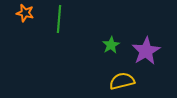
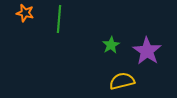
purple star: moved 1 px right; rotated 8 degrees counterclockwise
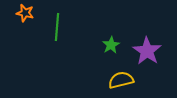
green line: moved 2 px left, 8 px down
yellow semicircle: moved 1 px left, 1 px up
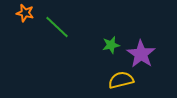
green line: rotated 52 degrees counterclockwise
green star: rotated 18 degrees clockwise
purple star: moved 6 px left, 3 px down
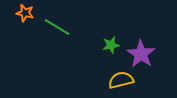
green line: rotated 12 degrees counterclockwise
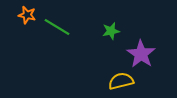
orange star: moved 2 px right, 2 px down
green star: moved 14 px up
yellow semicircle: moved 1 px down
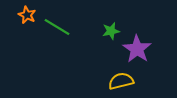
orange star: rotated 12 degrees clockwise
purple star: moved 4 px left, 5 px up
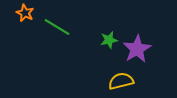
orange star: moved 2 px left, 2 px up
green star: moved 2 px left, 9 px down
purple star: rotated 8 degrees clockwise
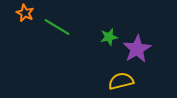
green star: moved 3 px up
